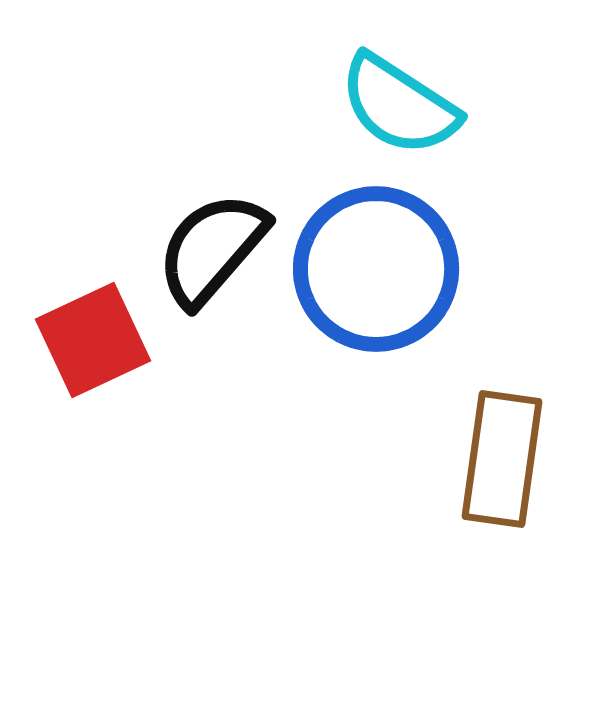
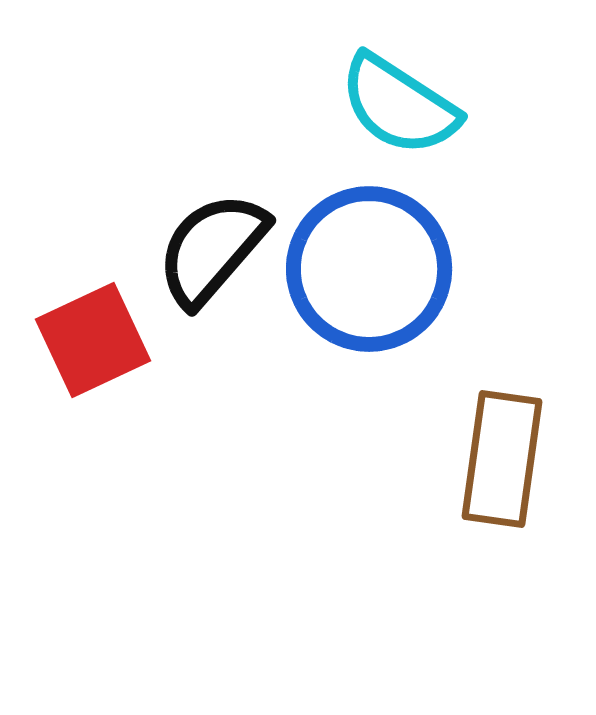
blue circle: moved 7 px left
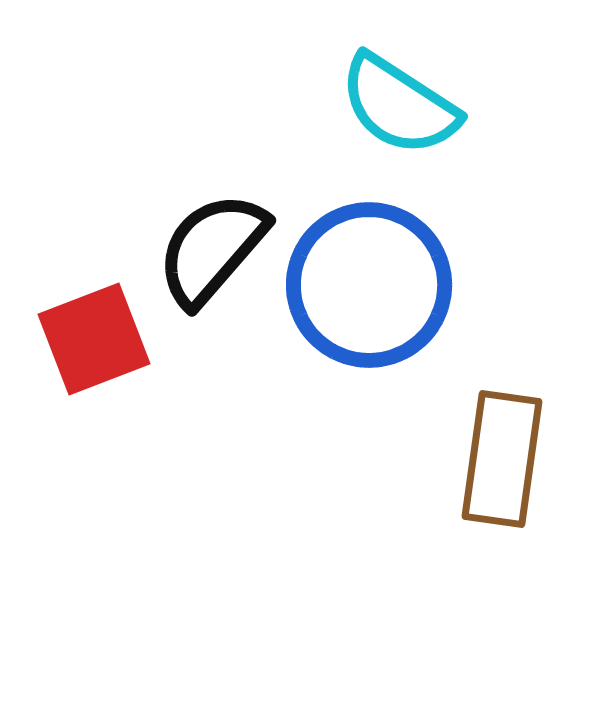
blue circle: moved 16 px down
red square: moved 1 px right, 1 px up; rotated 4 degrees clockwise
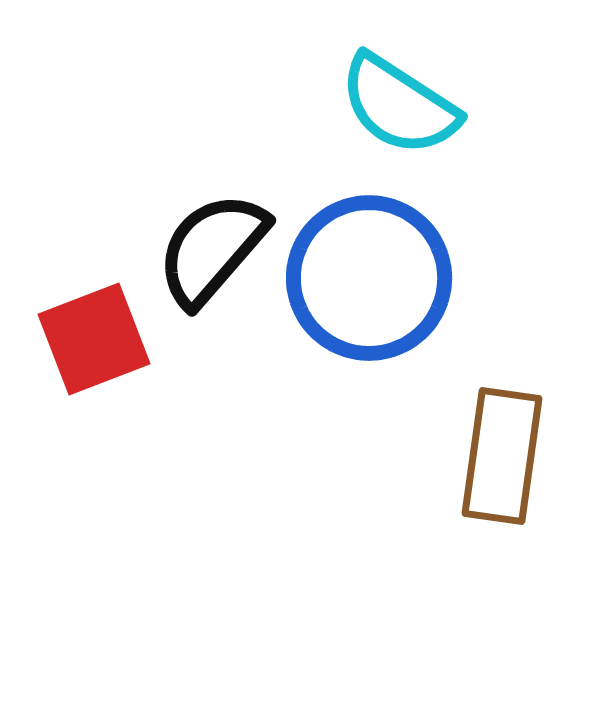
blue circle: moved 7 px up
brown rectangle: moved 3 px up
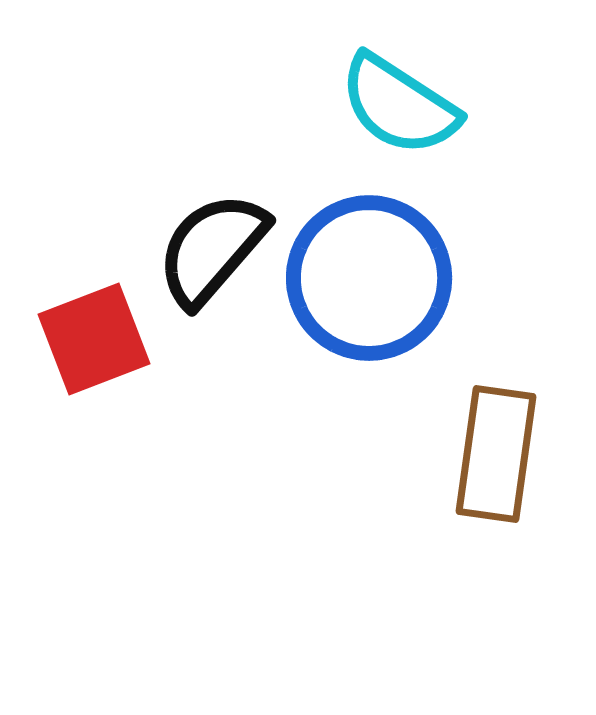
brown rectangle: moved 6 px left, 2 px up
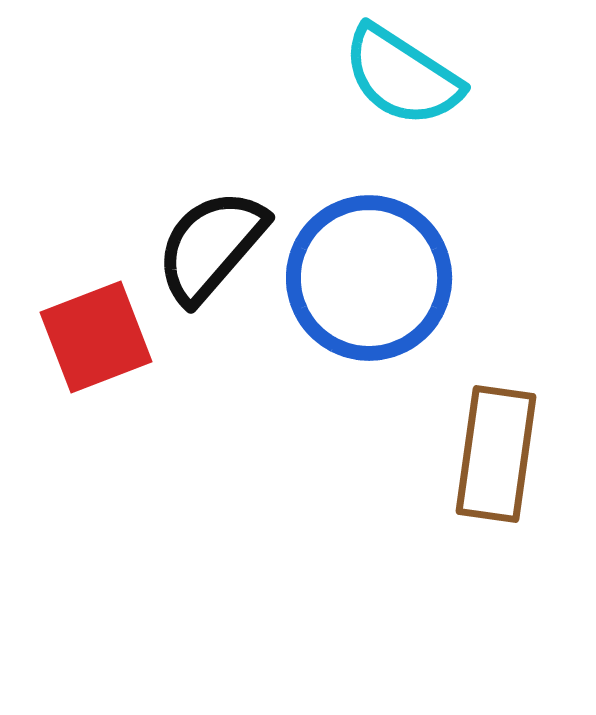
cyan semicircle: moved 3 px right, 29 px up
black semicircle: moved 1 px left, 3 px up
red square: moved 2 px right, 2 px up
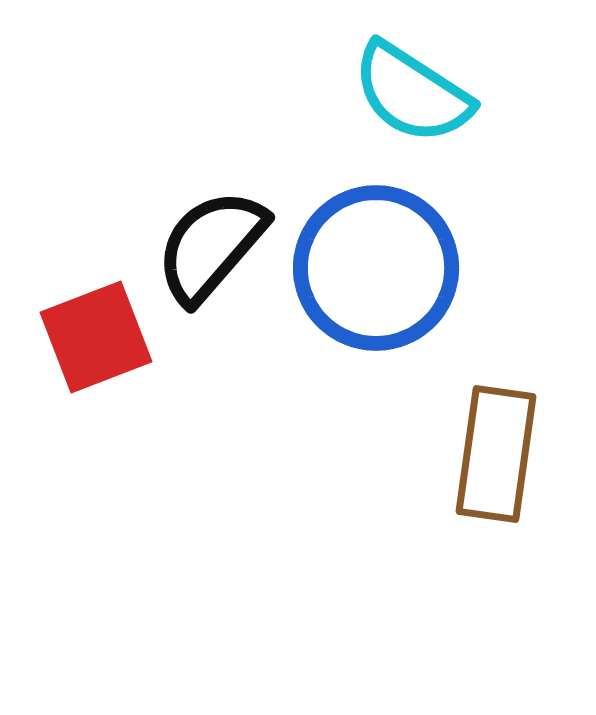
cyan semicircle: moved 10 px right, 17 px down
blue circle: moved 7 px right, 10 px up
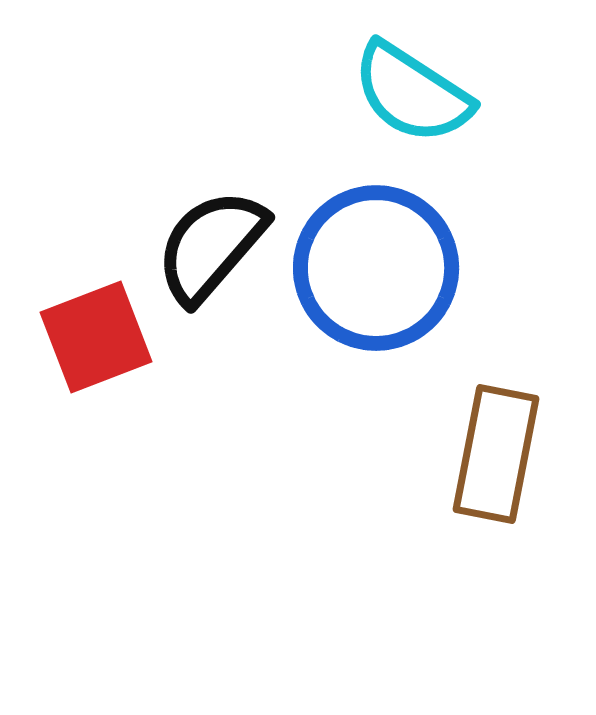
brown rectangle: rotated 3 degrees clockwise
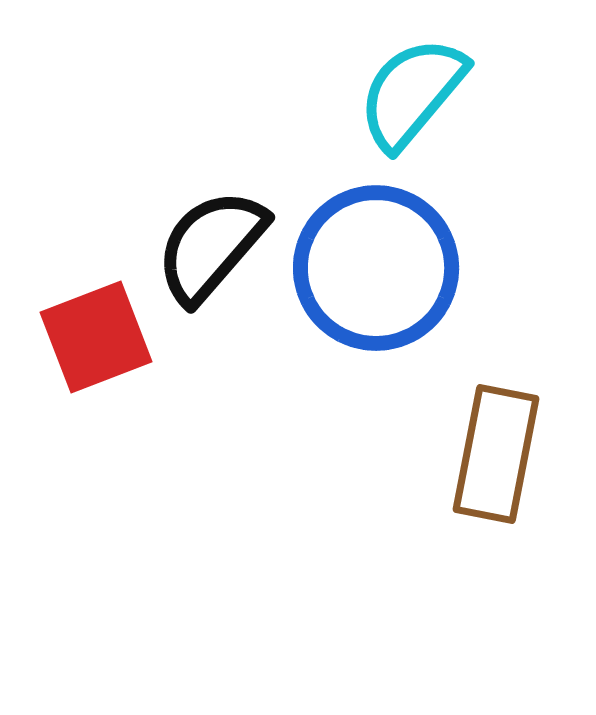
cyan semicircle: rotated 97 degrees clockwise
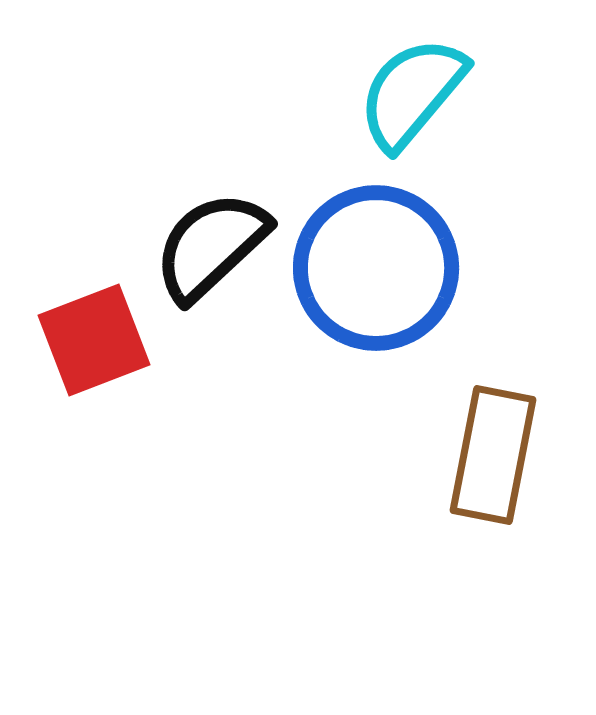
black semicircle: rotated 6 degrees clockwise
red square: moved 2 px left, 3 px down
brown rectangle: moved 3 px left, 1 px down
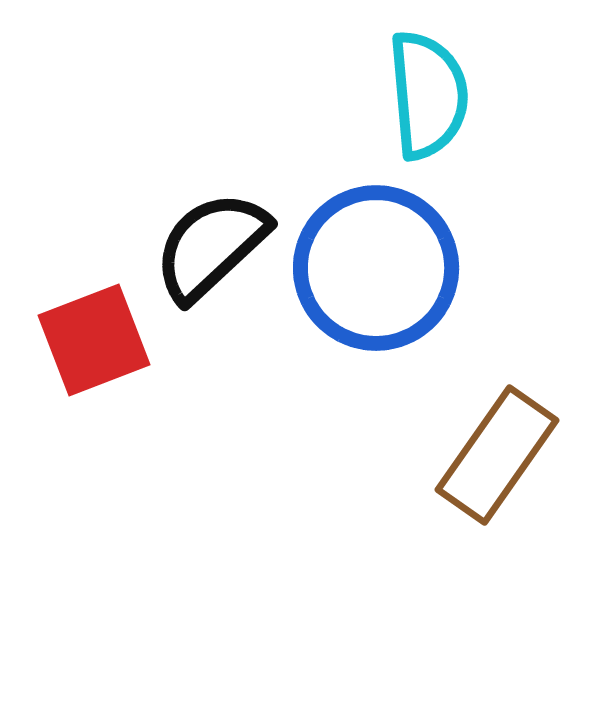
cyan semicircle: moved 16 px right, 2 px down; rotated 135 degrees clockwise
brown rectangle: moved 4 px right; rotated 24 degrees clockwise
